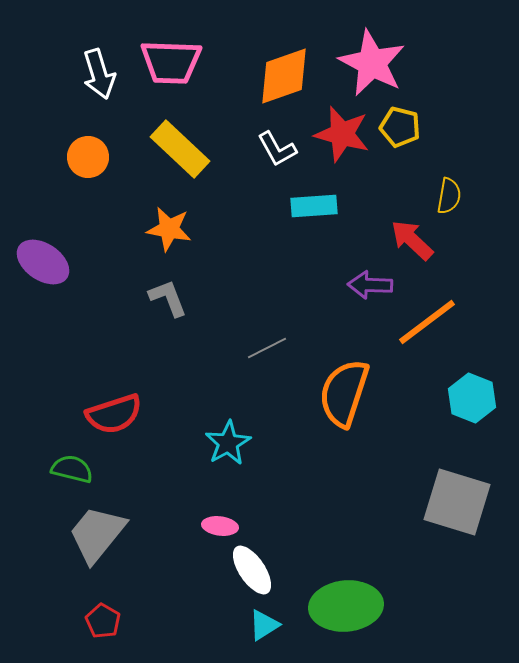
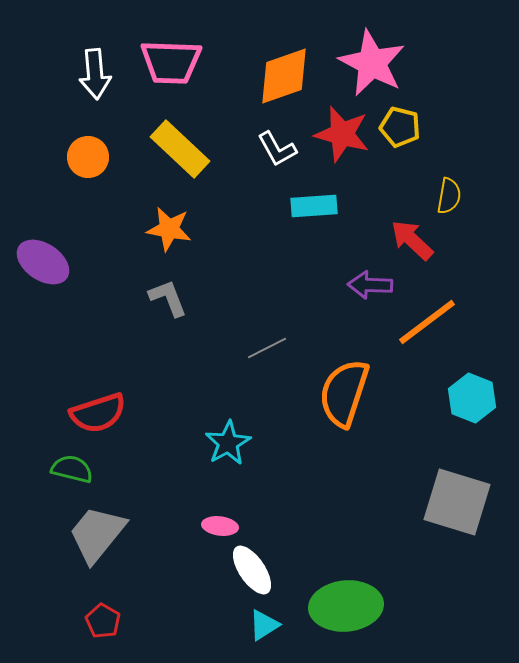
white arrow: moved 4 px left; rotated 12 degrees clockwise
red semicircle: moved 16 px left, 1 px up
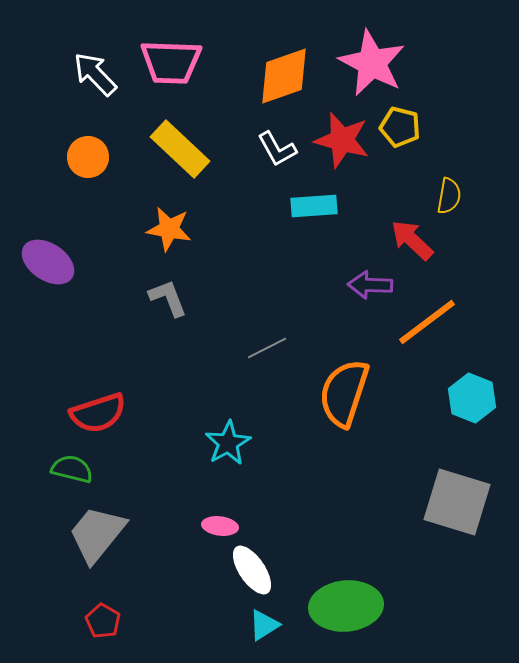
white arrow: rotated 141 degrees clockwise
red star: moved 6 px down
purple ellipse: moved 5 px right
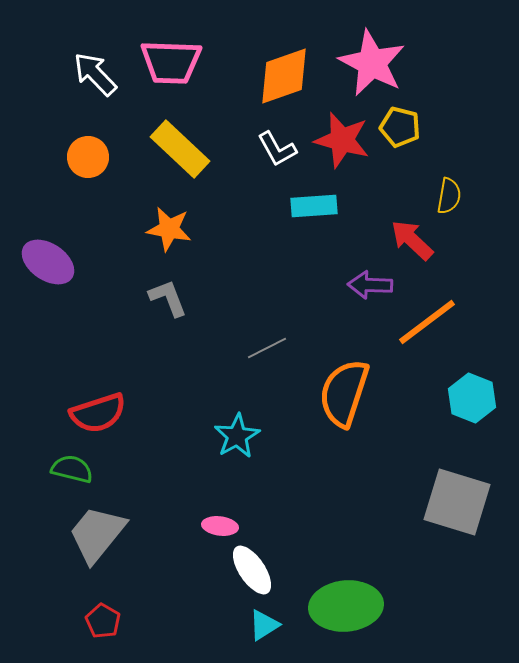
cyan star: moved 9 px right, 7 px up
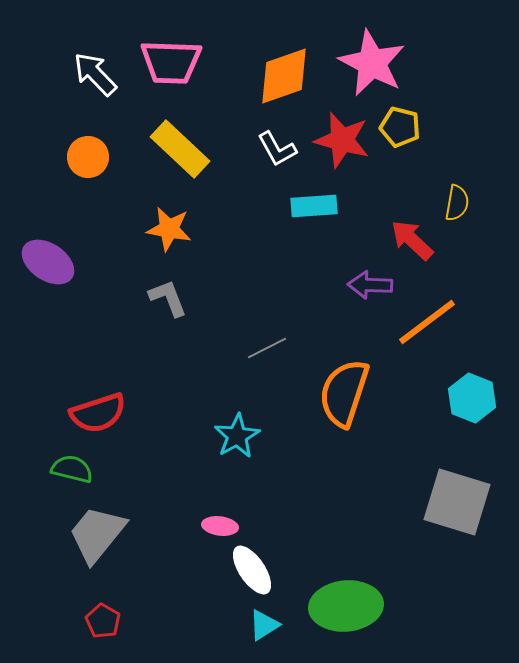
yellow semicircle: moved 8 px right, 7 px down
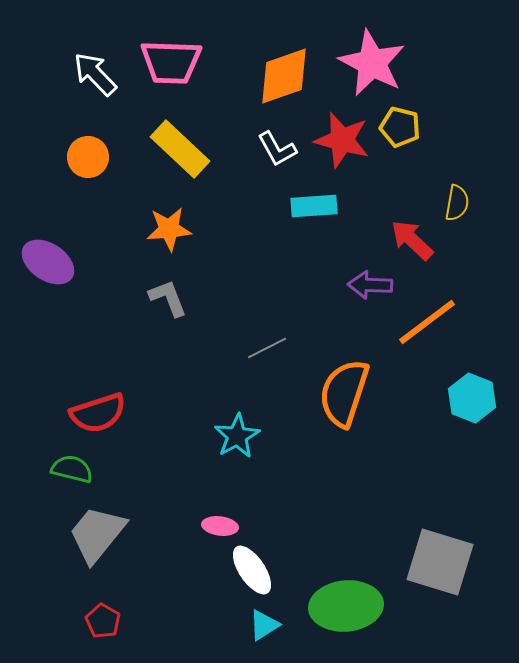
orange star: rotated 15 degrees counterclockwise
gray square: moved 17 px left, 60 px down
